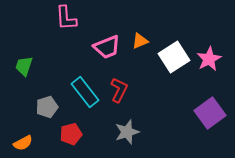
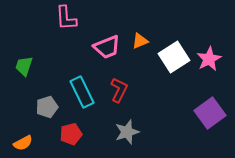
cyan rectangle: moved 3 px left; rotated 12 degrees clockwise
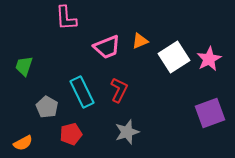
gray pentagon: rotated 25 degrees counterclockwise
purple square: rotated 16 degrees clockwise
